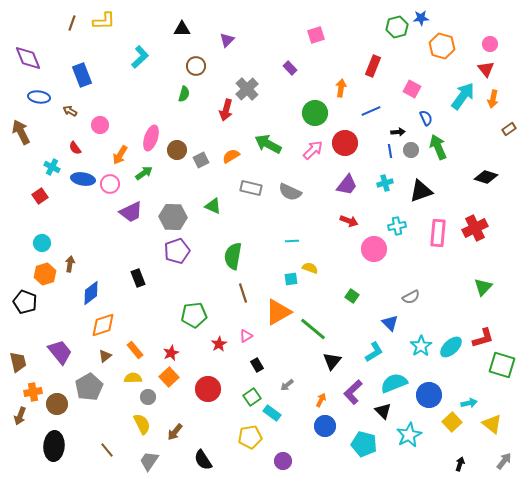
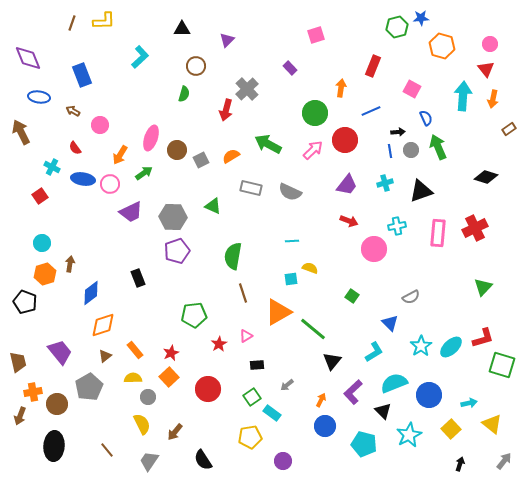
cyan arrow at (463, 96): rotated 32 degrees counterclockwise
brown arrow at (70, 111): moved 3 px right
red circle at (345, 143): moved 3 px up
black rectangle at (257, 365): rotated 64 degrees counterclockwise
yellow square at (452, 422): moved 1 px left, 7 px down
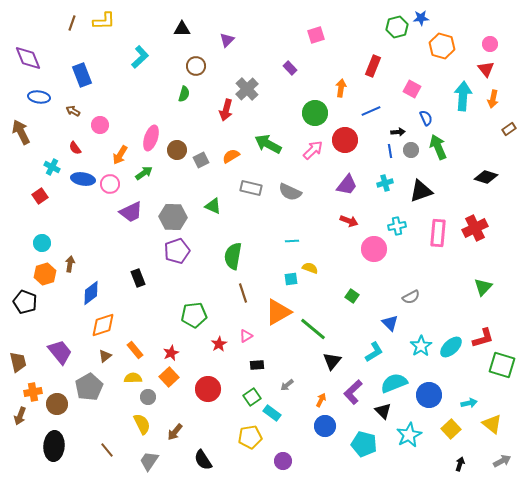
gray arrow at (504, 461): moved 2 px left; rotated 24 degrees clockwise
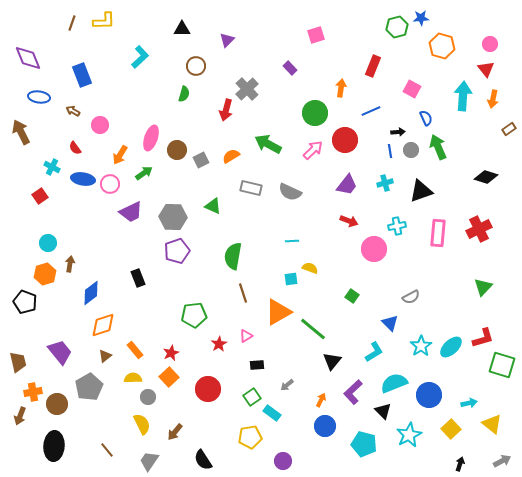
red cross at (475, 228): moved 4 px right, 1 px down
cyan circle at (42, 243): moved 6 px right
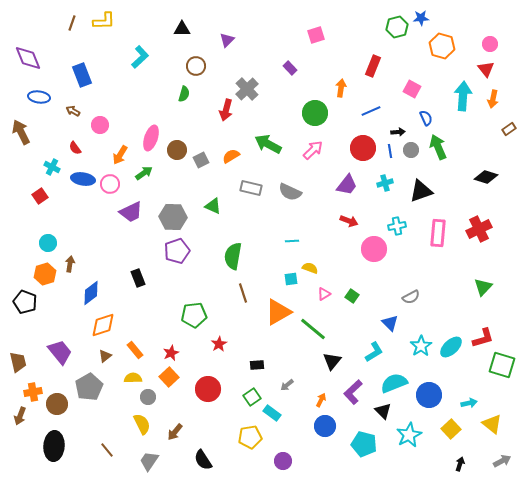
red circle at (345, 140): moved 18 px right, 8 px down
pink triangle at (246, 336): moved 78 px right, 42 px up
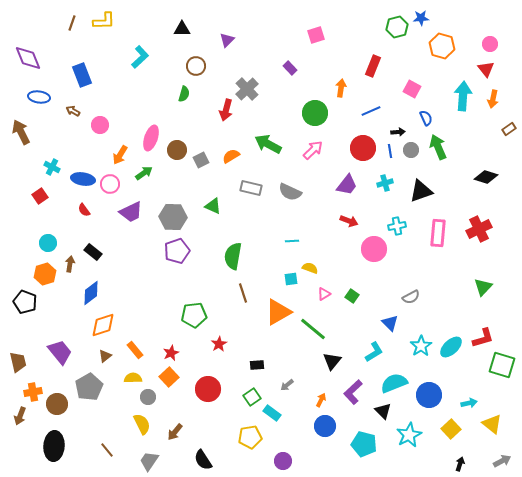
red semicircle at (75, 148): moved 9 px right, 62 px down
black rectangle at (138, 278): moved 45 px left, 26 px up; rotated 30 degrees counterclockwise
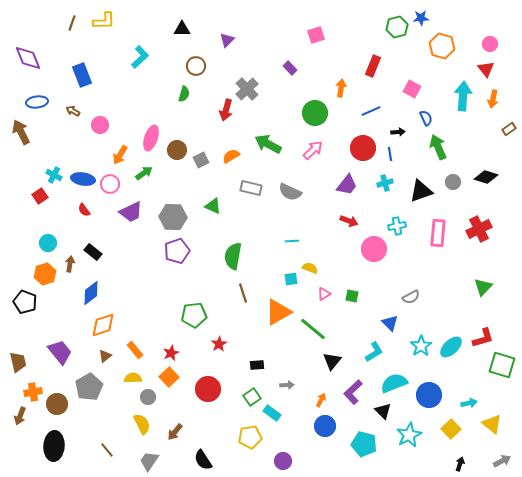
blue ellipse at (39, 97): moved 2 px left, 5 px down; rotated 15 degrees counterclockwise
gray circle at (411, 150): moved 42 px right, 32 px down
blue line at (390, 151): moved 3 px down
cyan cross at (52, 167): moved 2 px right, 8 px down
green square at (352, 296): rotated 24 degrees counterclockwise
gray arrow at (287, 385): rotated 144 degrees counterclockwise
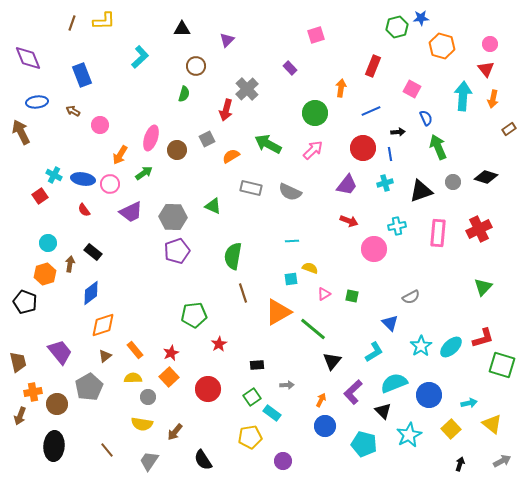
gray square at (201, 160): moved 6 px right, 21 px up
yellow semicircle at (142, 424): rotated 125 degrees clockwise
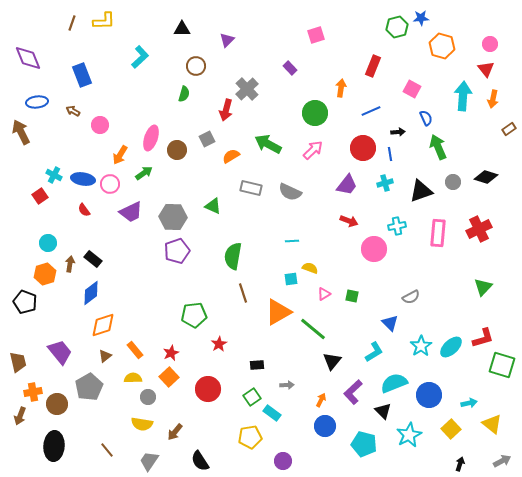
black rectangle at (93, 252): moved 7 px down
black semicircle at (203, 460): moved 3 px left, 1 px down
